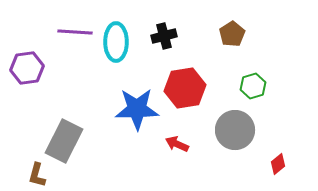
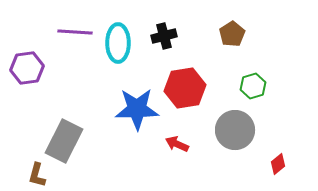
cyan ellipse: moved 2 px right, 1 px down
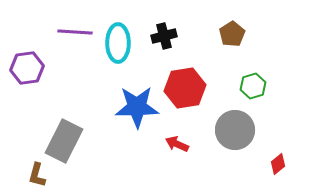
blue star: moved 2 px up
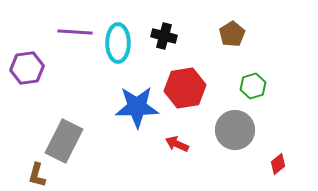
black cross: rotated 30 degrees clockwise
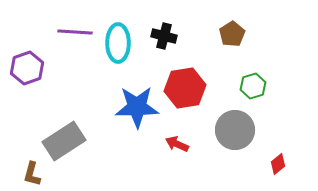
purple hexagon: rotated 12 degrees counterclockwise
gray rectangle: rotated 30 degrees clockwise
brown L-shape: moved 5 px left, 1 px up
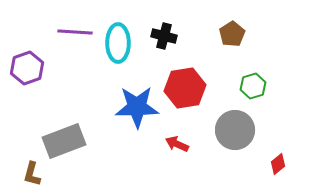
gray rectangle: rotated 12 degrees clockwise
